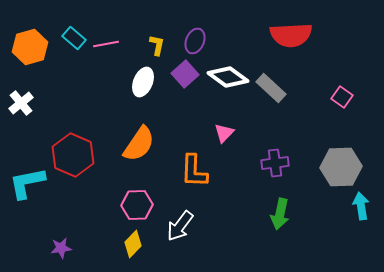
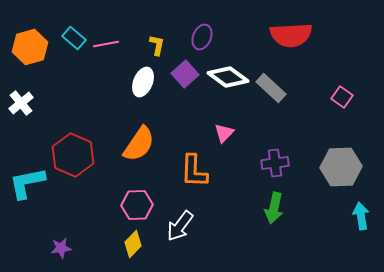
purple ellipse: moved 7 px right, 4 px up
cyan arrow: moved 10 px down
green arrow: moved 6 px left, 6 px up
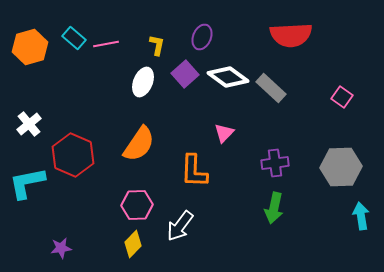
white cross: moved 8 px right, 21 px down
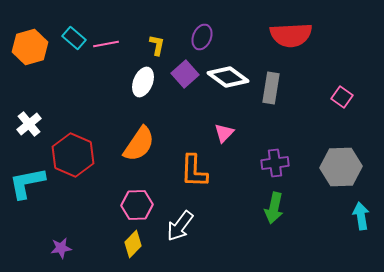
gray rectangle: rotated 56 degrees clockwise
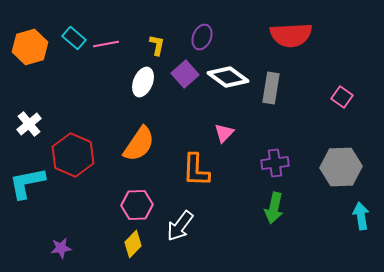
orange L-shape: moved 2 px right, 1 px up
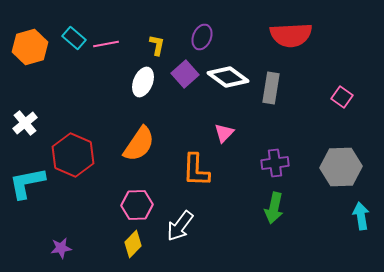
white cross: moved 4 px left, 1 px up
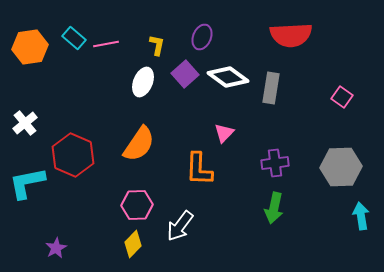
orange hexagon: rotated 8 degrees clockwise
orange L-shape: moved 3 px right, 1 px up
purple star: moved 5 px left; rotated 20 degrees counterclockwise
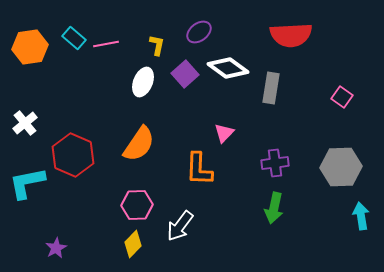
purple ellipse: moved 3 px left, 5 px up; rotated 30 degrees clockwise
white diamond: moved 9 px up
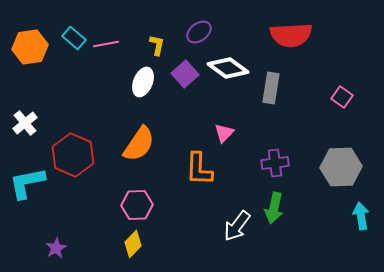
white arrow: moved 57 px right
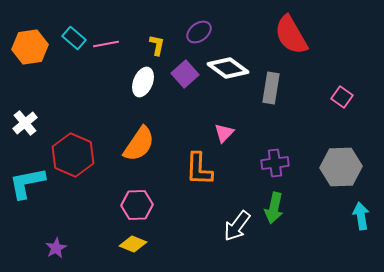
red semicircle: rotated 63 degrees clockwise
yellow diamond: rotated 68 degrees clockwise
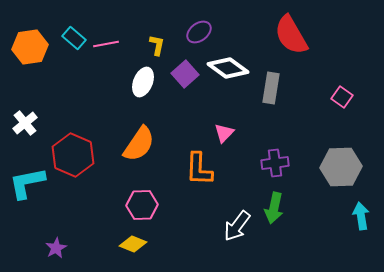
pink hexagon: moved 5 px right
